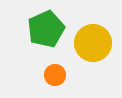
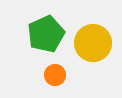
green pentagon: moved 5 px down
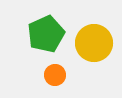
yellow circle: moved 1 px right
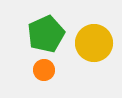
orange circle: moved 11 px left, 5 px up
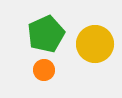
yellow circle: moved 1 px right, 1 px down
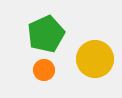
yellow circle: moved 15 px down
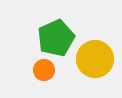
green pentagon: moved 10 px right, 4 px down
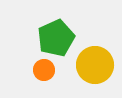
yellow circle: moved 6 px down
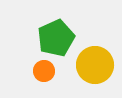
orange circle: moved 1 px down
